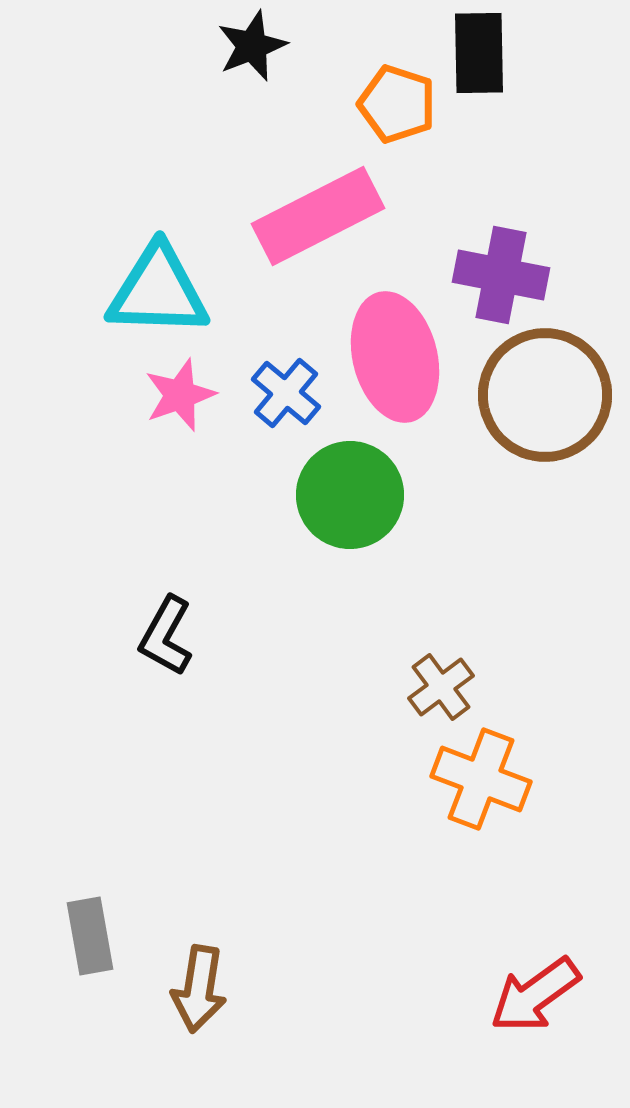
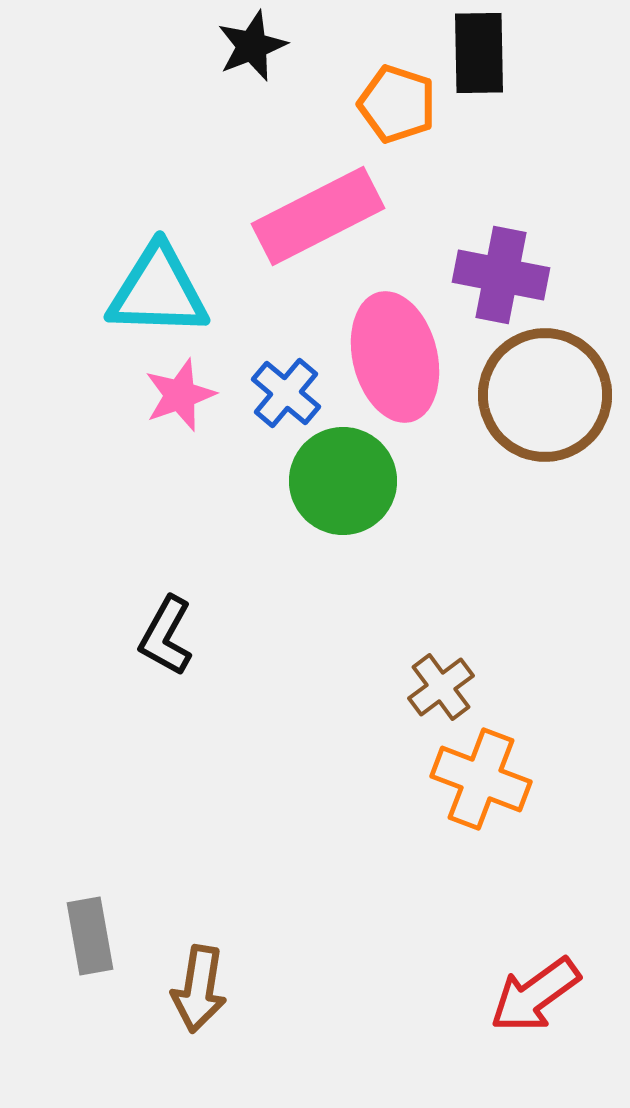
green circle: moved 7 px left, 14 px up
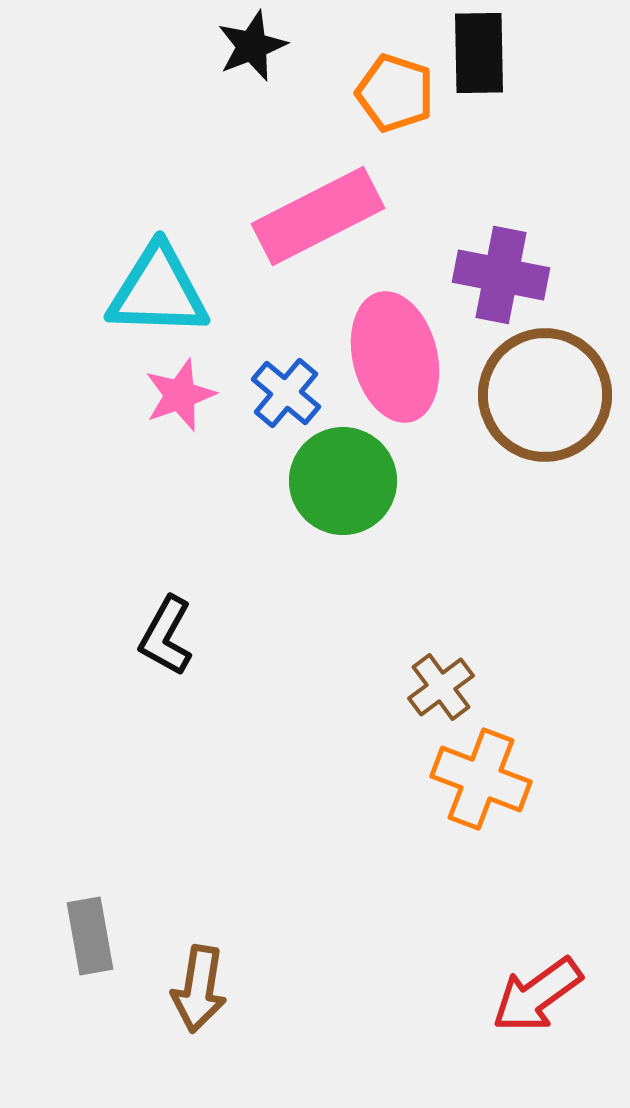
orange pentagon: moved 2 px left, 11 px up
red arrow: moved 2 px right
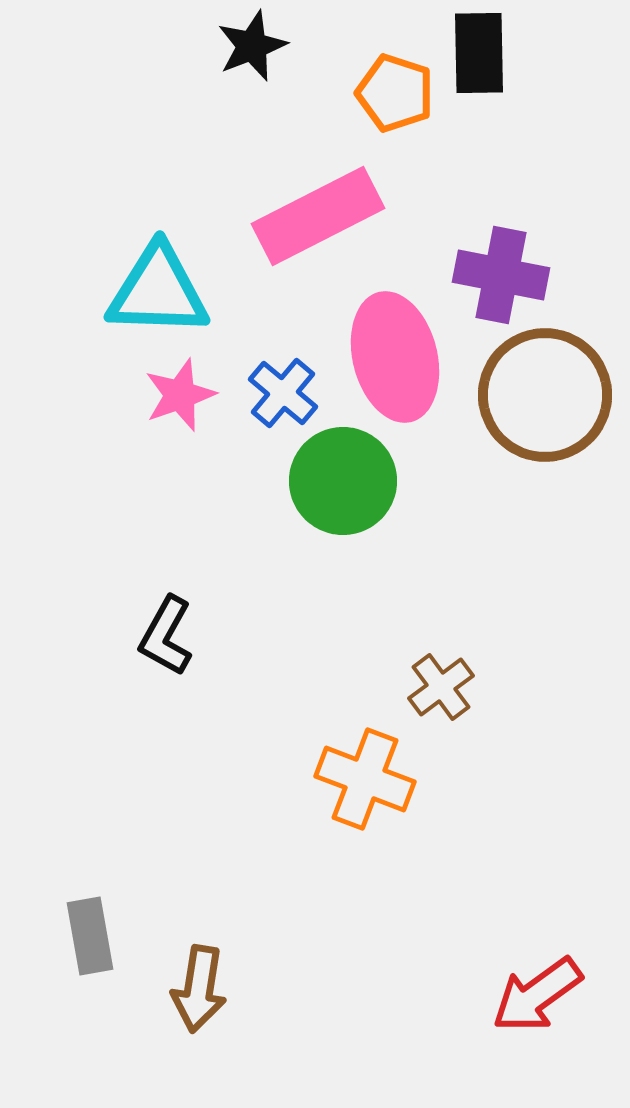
blue cross: moved 3 px left
orange cross: moved 116 px left
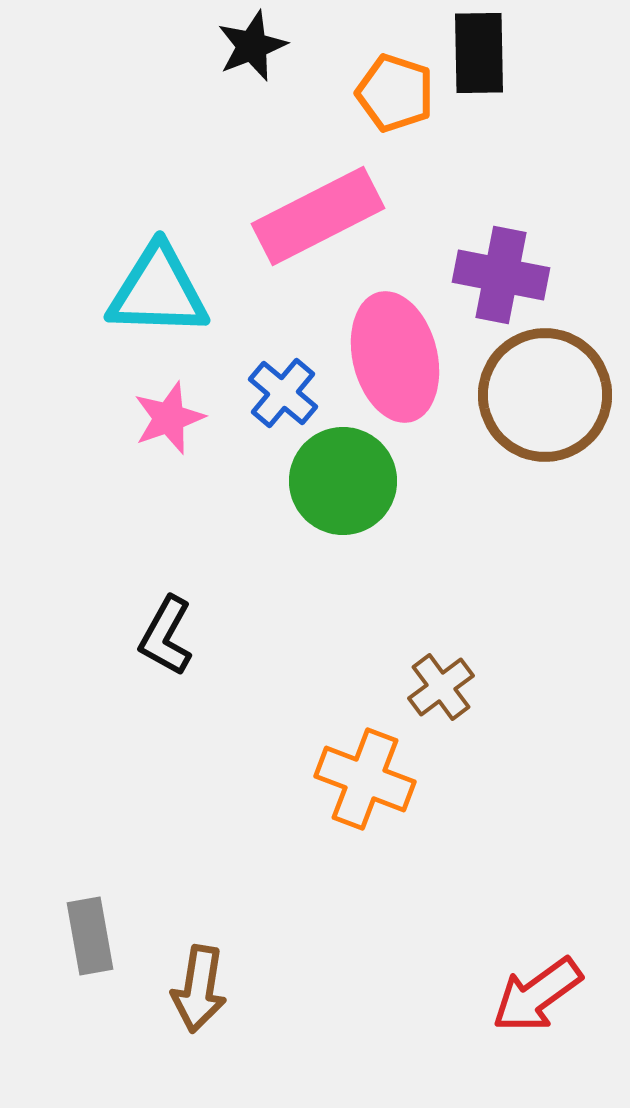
pink star: moved 11 px left, 23 px down
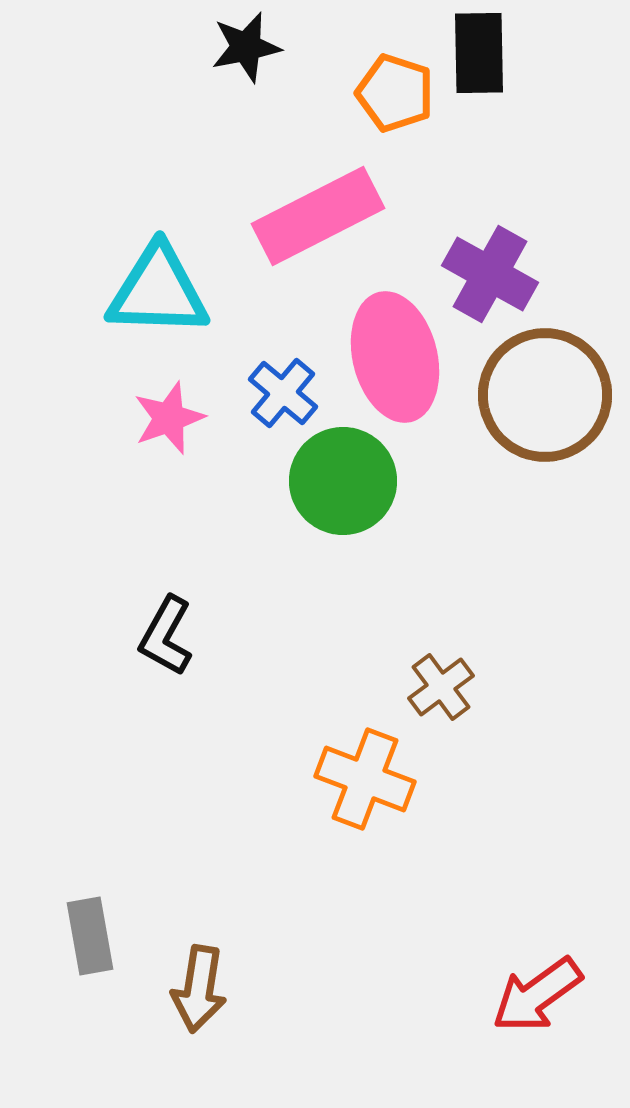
black star: moved 6 px left, 1 px down; rotated 10 degrees clockwise
purple cross: moved 11 px left, 1 px up; rotated 18 degrees clockwise
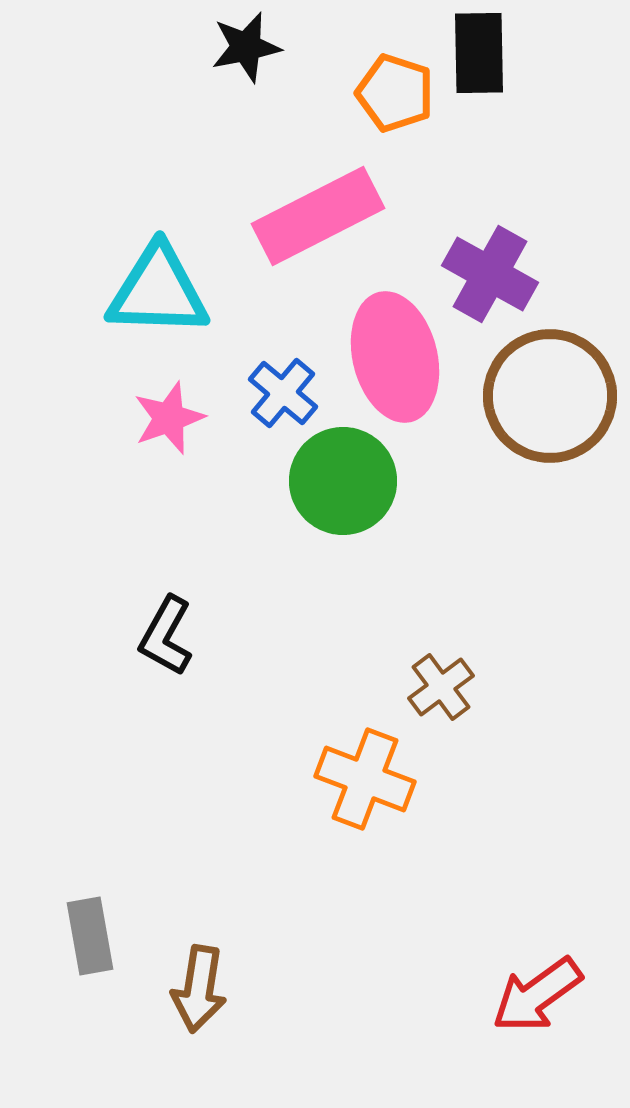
brown circle: moved 5 px right, 1 px down
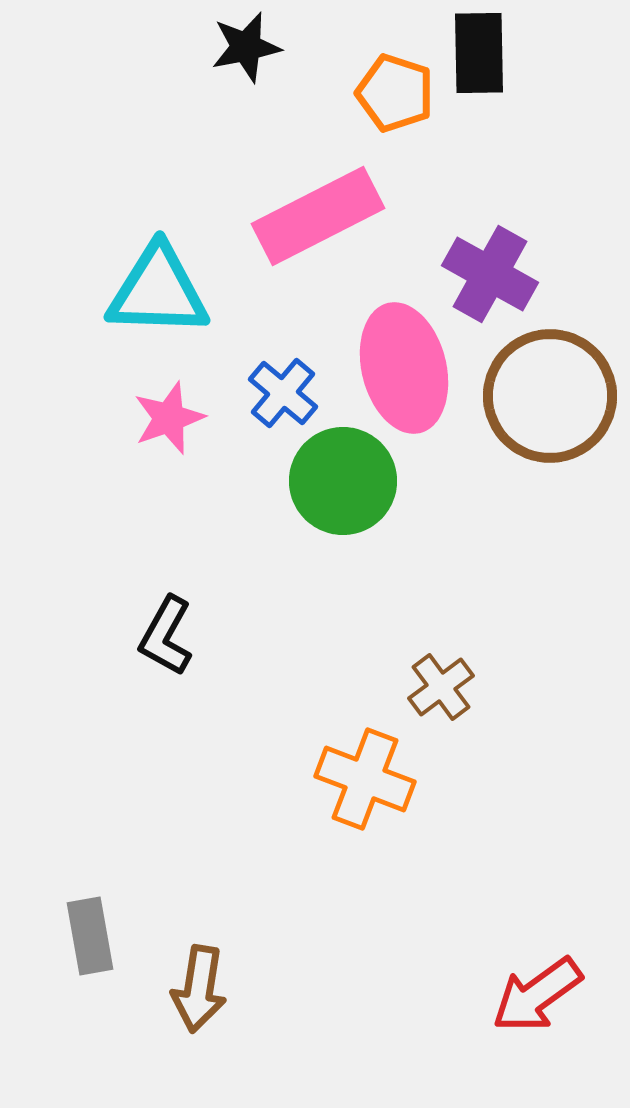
pink ellipse: moved 9 px right, 11 px down
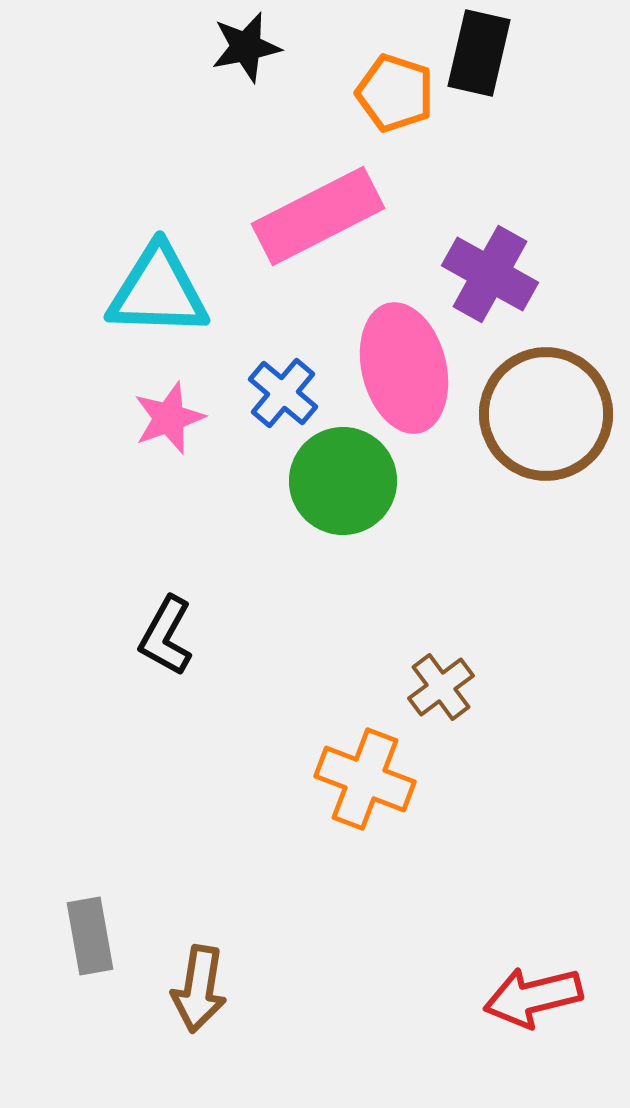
black rectangle: rotated 14 degrees clockwise
brown circle: moved 4 px left, 18 px down
red arrow: moved 4 px left, 2 px down; rotated 22 degrees clockwise
